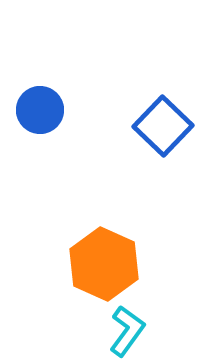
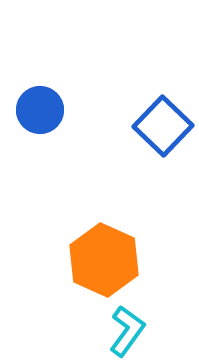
orange hexagon: moved 4 px up
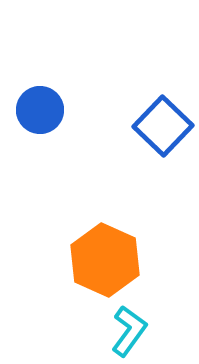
orange hexagon: moved 1 px right
cyan L-shape: moved 2 px right
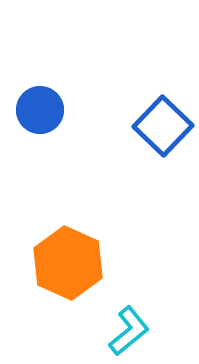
orange hexagon: moved 37 px left, 3 px down
cyan L-shape: rotated 15 degrees clockwise
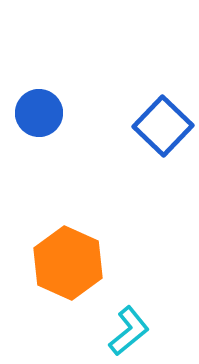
blue circle: moved 1 px left, 3 px down
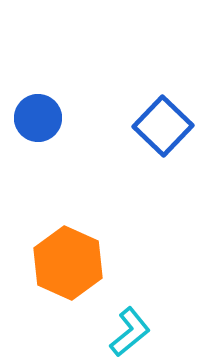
blue circle: moved 1 px left, 5 px down
cyan L-shape: moved 1 px right, 1 px down
